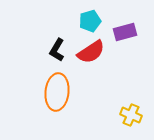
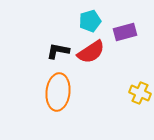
black L-shape: moved 1 px right, 1 px down; rotated 70 degrees clockwise
orange ellipse: moved 1 px right
yellow cross: moved 9 px right, 22 px up
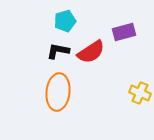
cyan pentagon: moved 25 px left
purple rectangle: moved 1 px left
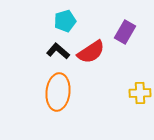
purple rectangle: moved 1 px right; rotated 45 degrees counterclockwise
black L-shape: rotated 30 degrees clockwise
yellow cross: rotated 25 degrees counterclockwise
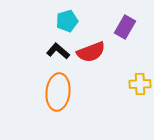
cyan pentagon: moved 2 px right
purple rectangle: moved 5 px up
red semicircle: rotated 12 degrees clockwise
yellow cross: moved 9 px up
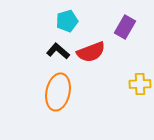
orange ellipse: rotated 6 degrees clockwise
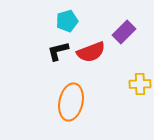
purple rectangle: moved 1 px left, 5 px down; rotated 15 degrees clockwise
black L-shape: rotated 55 degrees counterclockwise
orange ellipse: moved 13 px right, 10 px down
